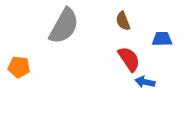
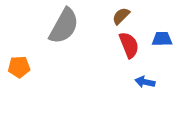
brown semicircle: moved 2 px left, 5 px up; rotated 66 degrees clockwise
red semicircle: moved 14 px up; rotated 12 degrees clockwise
orange pentagon: rotated 10 degrees counterclockwise
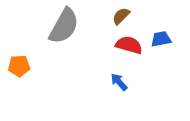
blue trapezoid: moved 1 px left; rotated 10 degrees counterclockwise
red semicircle: rotated 52 degrees counterclockwise
orange pentagon: moved 1 px up
blue arrow: moved 26 px left; rotated 36 degrees clockwise
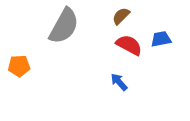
red semicircle: rotated 12 degrees clockwise
